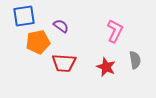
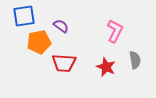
orange pentagon: moved 1 px right
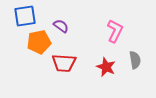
blue square: moved 1 px right
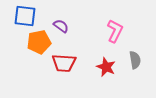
blue square: rotated 15 degrees clockwise
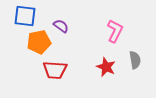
red trapezoid: moved 9 px left, 7 px down
